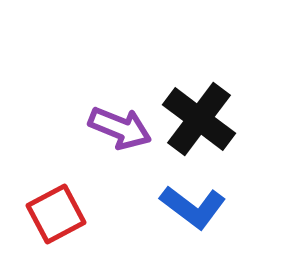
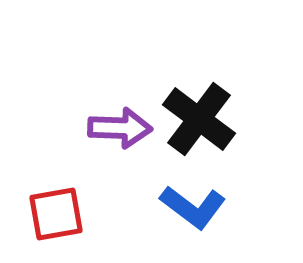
purple arrow: rotated 20 degrees counterclockwise
red square: rotated 18 degrees clockwise
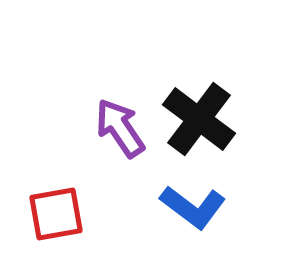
purple arrow: rotated 126 degrees counterclockwise
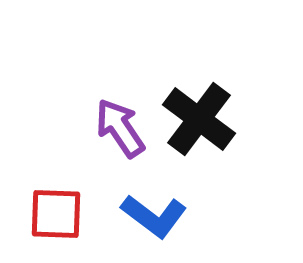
blue L-shape: moved 39 px left, 9 px down
red square: rotated 12 degrees clockwise
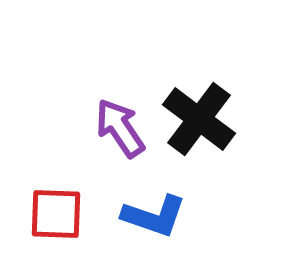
blue L-shape: rotated 18 degrees counterclockwise
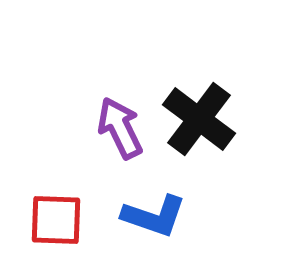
purple arrow: rotated 8 degrees clockwise
red square: moved 6 px down
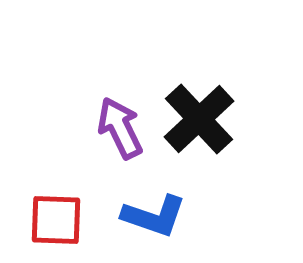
black cross: rotated 10 degrees clockwise
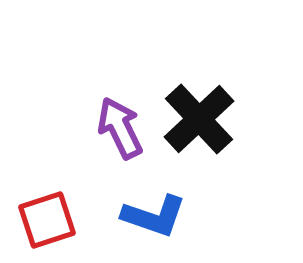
red square: moved 9 px left; rotated 20 degrees counterclockwise
